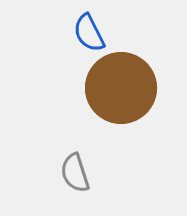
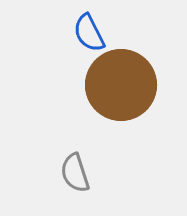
brown circle: moved 3 px up
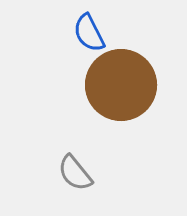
gray semicircle: rotated 21 degrees counterclockwise
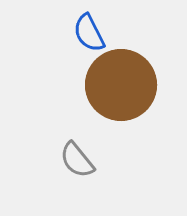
gray semicircle: moved 2 px right, 13 px up
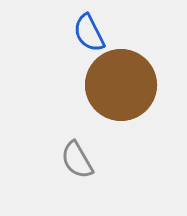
gray semicircle: rotated 9 degrees clockwise
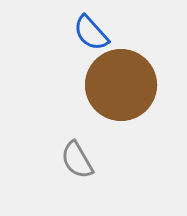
blue semicircle: moved 2 px right; rotated 15 degrees counterclockwise
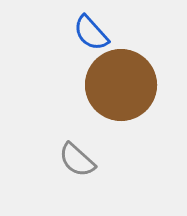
gray semicircle: rotated 18 degrees counterclockwise
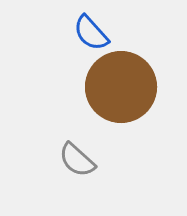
brown circle: moved 2 px down
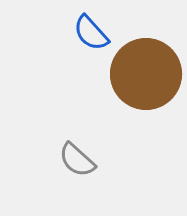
brown circle: moved 25 px right, 13 px up
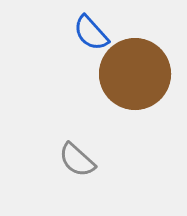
brown circle: moved 11 px left
